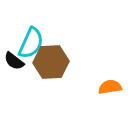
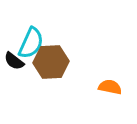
orange semicircle: rotated 20 degrees clockwise
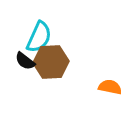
cyan semicircle: moved 8 px right, 6 px up
black semicircle: moved 11 px right
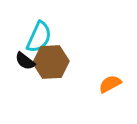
orange semicircle: moved 3 px up; rotated 40 degrees counterclockwise
